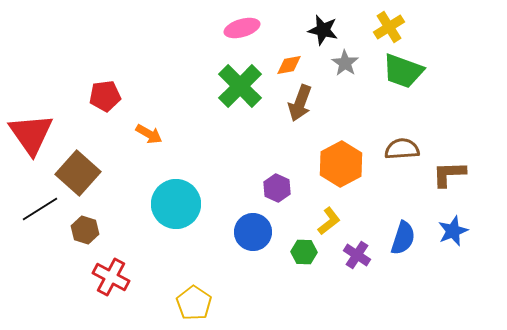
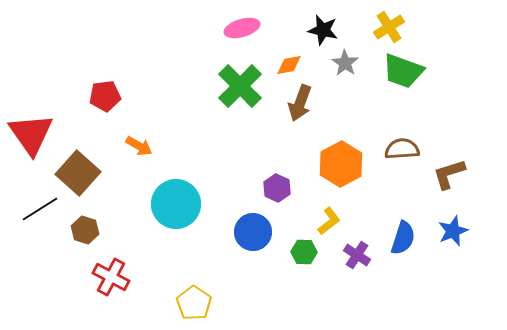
orange arrow: moved 10 px left, 12 px down
brown L-shape: rotated 15 degrees counterclockwise
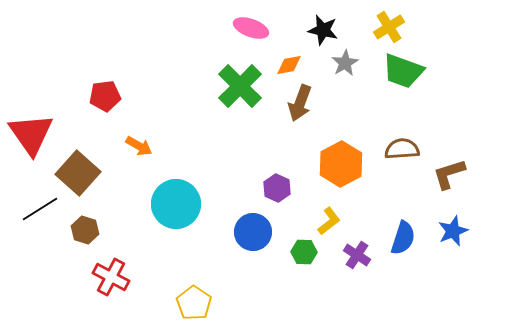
pink ellipse: moved 9 px right; rotated 36 degrees clockwise
gray star: rotated 8 degrees clockwise
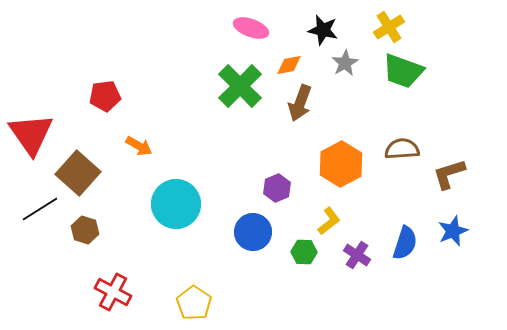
purple hexagon: rotated 12 degrees clockwise
blue semicircle: moved 2 px right, 5 px down
red cross: moved 2 px right, 15 px down
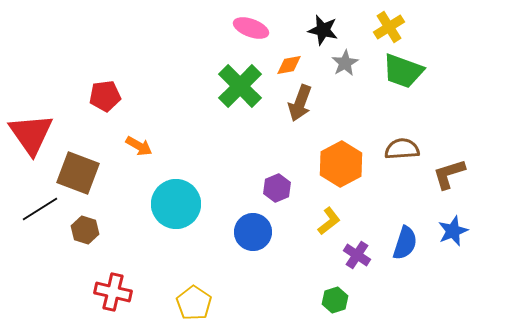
brown square: rotated 21 degrees counterclockwise
green hexagon: moved 31 px right, 48 px down; rotated 20 degrees counterclockwise
red cross: rotated 15 degrees counterclockwise
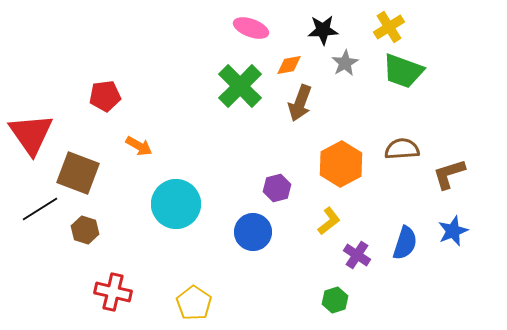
black star: rotated 16 degrees counterclockwise
purple hexagon: rotated 8 degrees clockwise
